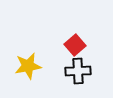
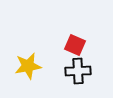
red square: rotated 25 degrees counterclockwise
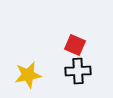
yellow star: moved 9 px down
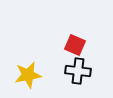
black cross: rotated 10 degrees clockwise
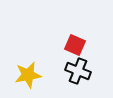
black cross: rotated 15 degrees clockwise
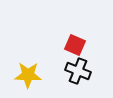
yellow star: rotated 12 degrees clockwise
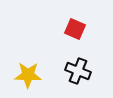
red square: moved 16 px up
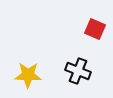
red square: moved 20 px right
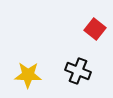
red square: rotated 15 degrees clockwise
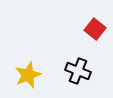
yellow star: rotated 24 degrees counterclockwise
